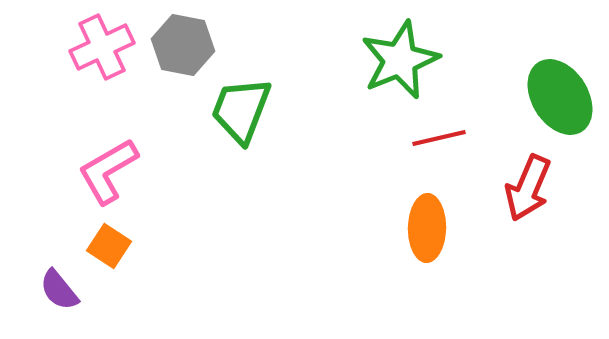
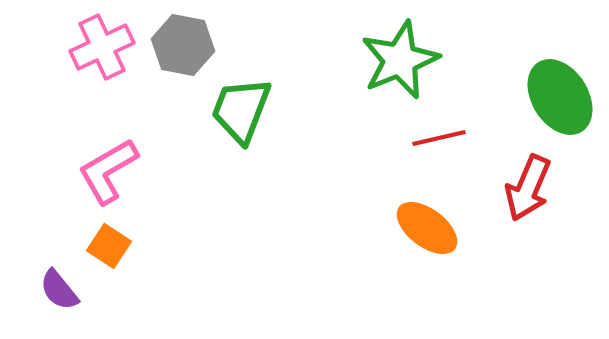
orange ellipse: rotated 54 degrees counterclockwise
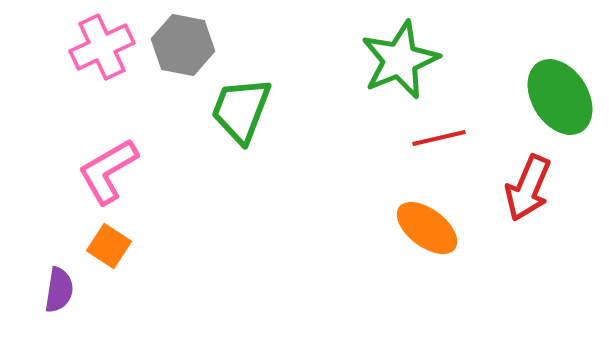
purple semicircle: rotated 132 degrees counterclockwise
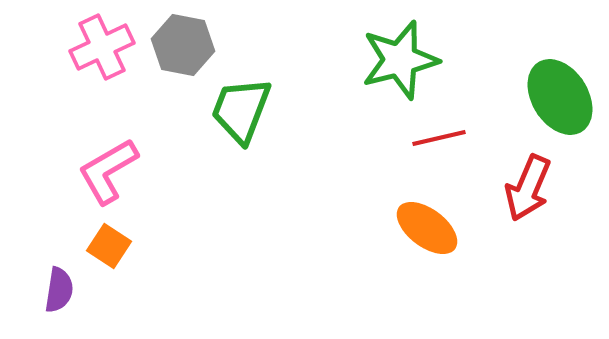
green star: rotated 8 degrees clockwise
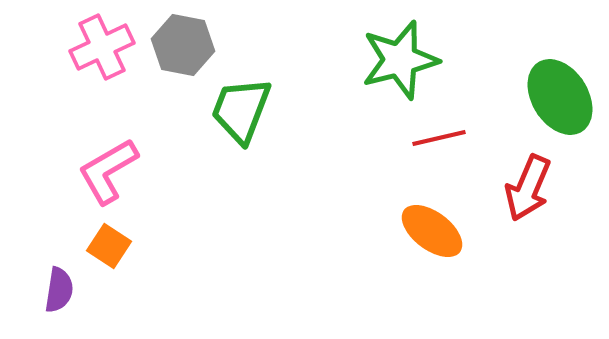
orange ellipse: moved 5 px right, 3 px down
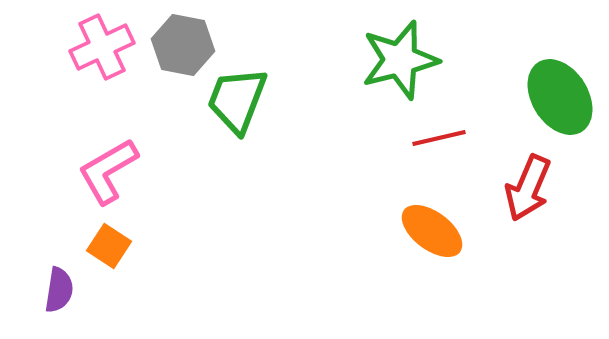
green trapezoid: moved 4 px left, 10 px up
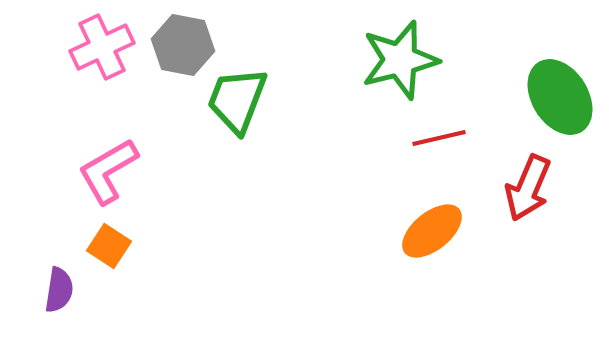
orange ellipse: rotated 76 degrees counterclockwise
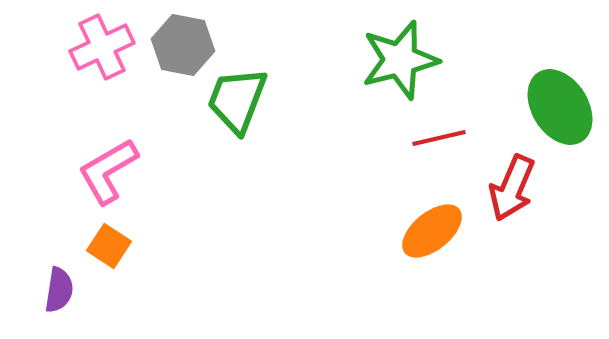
green ellipse: moved 10 px down
red arrow: moved 16 px left
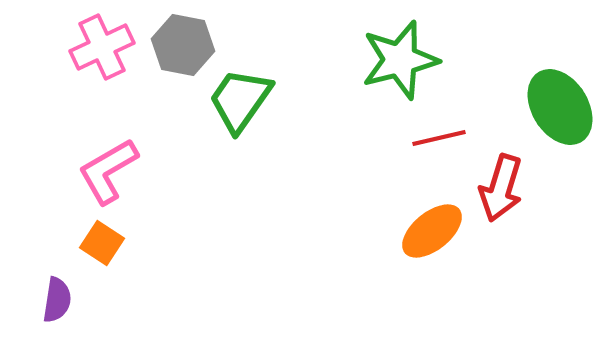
green trapezoid: moved 3 px right; rotated 14 degrees clockwise
red arrow: moved 11 px left; rotated 6 degrees counterclockwise
orange square: moved 7 px left, 3 px up
purple semicircle: moved 2 px left, 10 px down
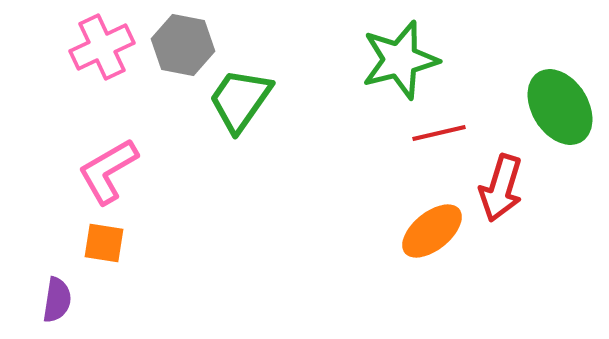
red line: moved 5 px up
orange square: moved 2 px right; rotated 24 degrees counterclockwise
